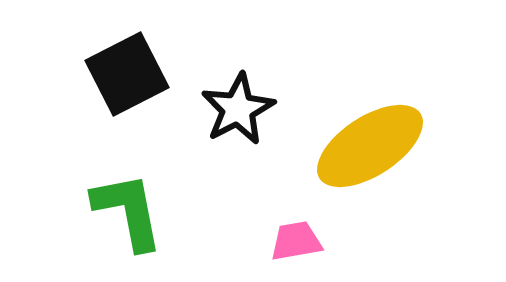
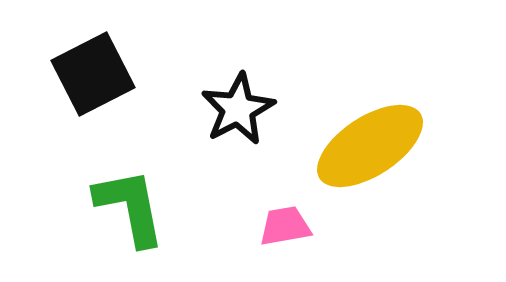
black square: moved 34 px left
green L-shape: moved 2 px right, 4 px up
pink trapezoid: moved 11 px left, 15 px up
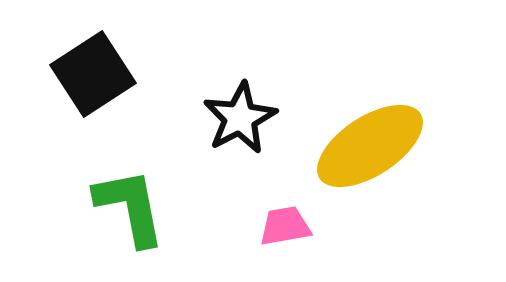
black square: rotated 6 degrees counterclockwise
black star: moved 2 px right, 9 px down
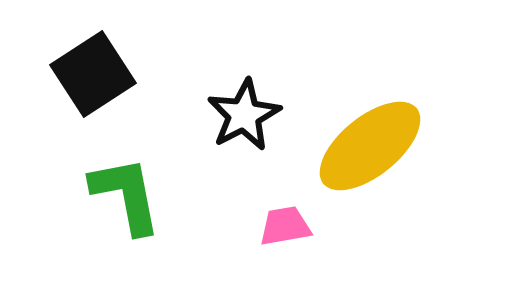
black star: moved 4 px right, 3 px up
yellow ellipse: rotated 6 degrees counterclockwise
green L-shape: moved 4 px left, 12 px up
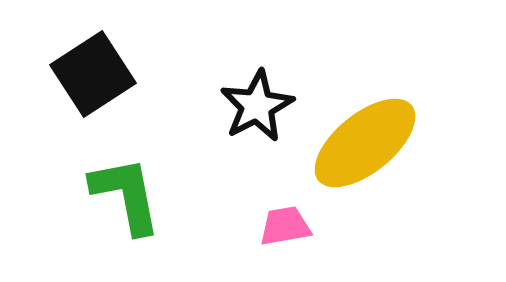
black star: moved 13 px right, 9 px up
yellow ellipse: moved 5 px left, 3 px up
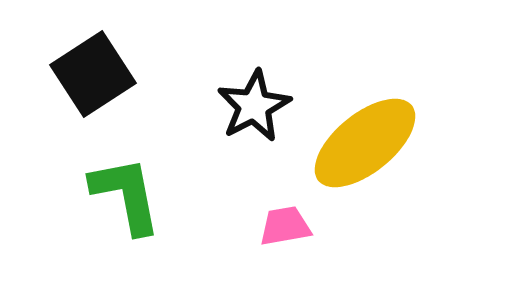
black star: moved 3 px left
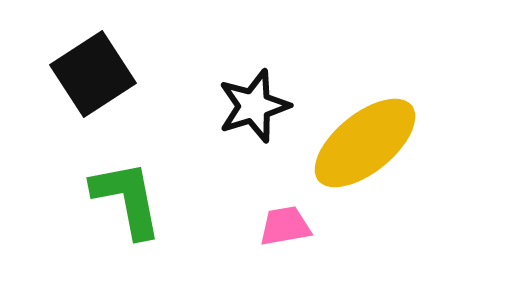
black star: rotated 10 degrees clockwise
green L-shape: moved 1 px right, 4 px down
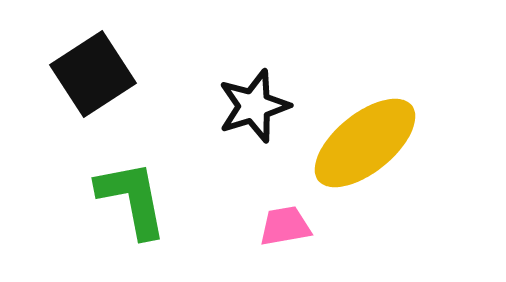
green L-shape: moved 5 px right
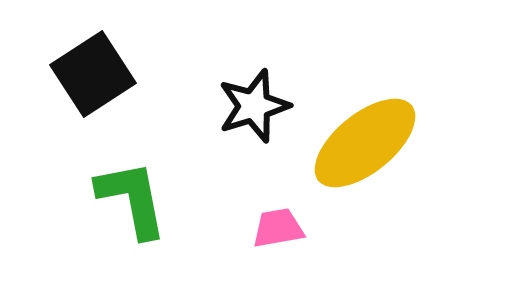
pink trapezoid: moved 7 px left, 2 px down
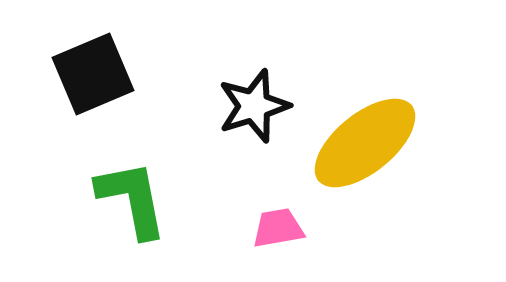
black square: rotated 10 degrees clockwise
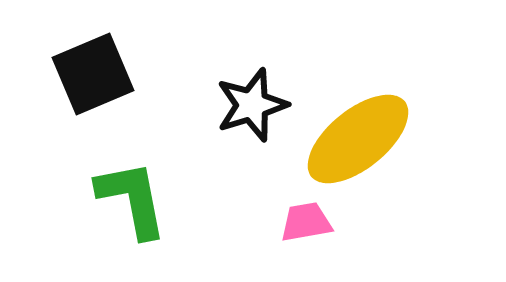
black star: moved 2 px left, 1 px up
yellow ellipse: moved 7 px left, 4 px up
pink trapezoid: moved 28 px right, 6 px up
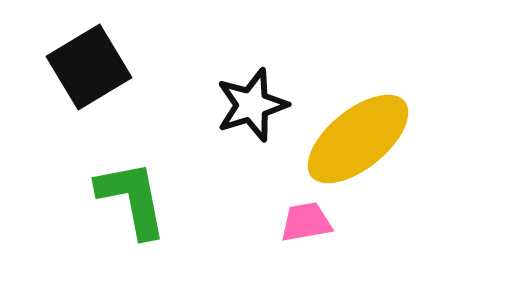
black square: moved 4 px left, 7 px up; rotated 8 degrees counterclockwise
